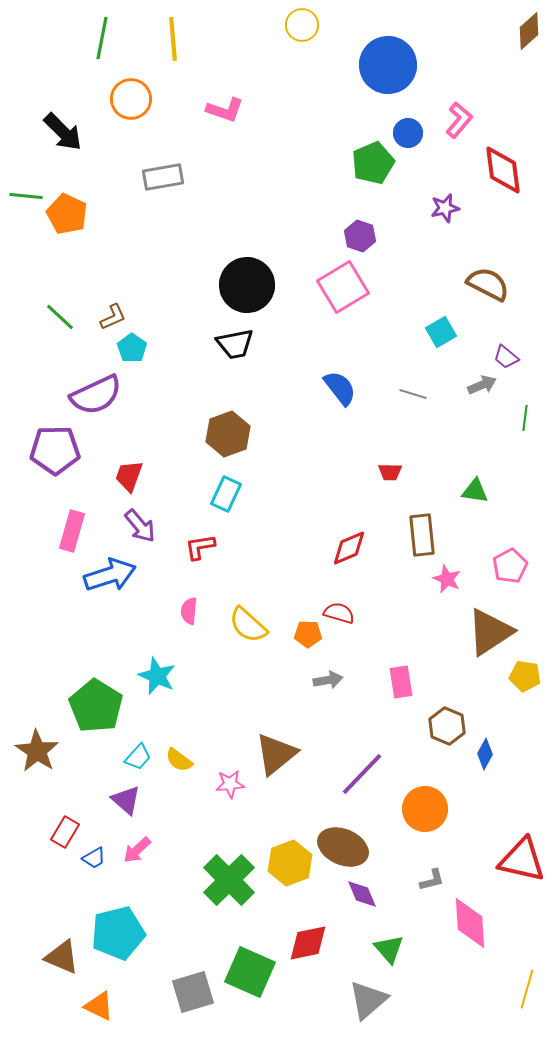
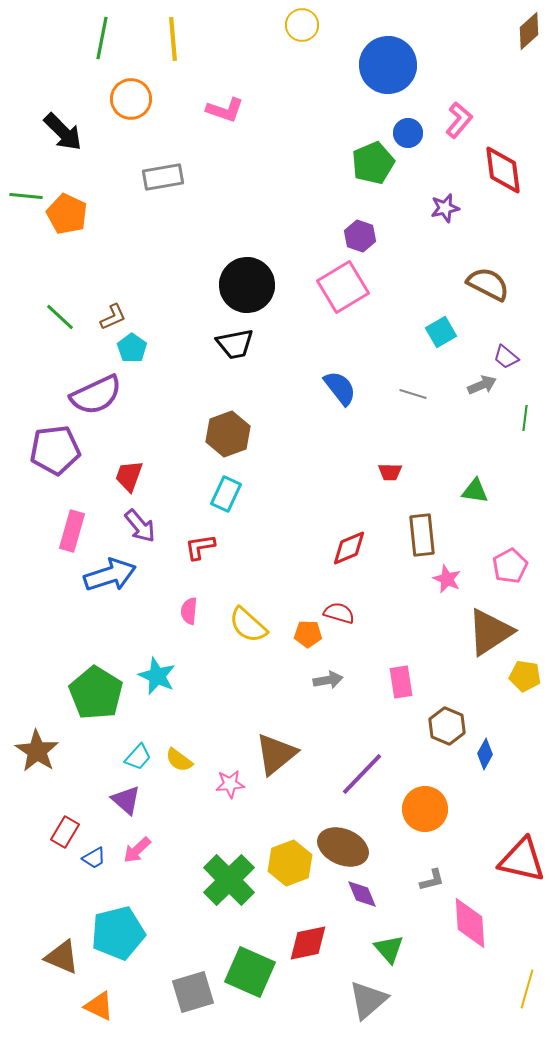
purple pentagon at (55, 450): rotated 6 degrees counterclockwise
green pentagon at (96, 706): moved 13 px up
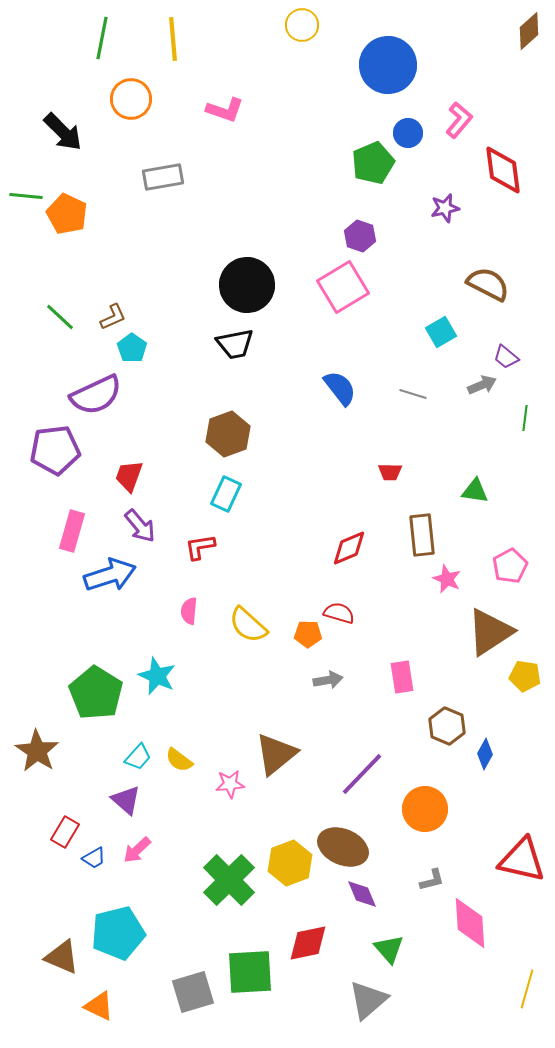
pink rectangle at (401, 682): moved 1 px right, 5 px up
green square at (250, 972): rotated 27 degrees counterclockwise
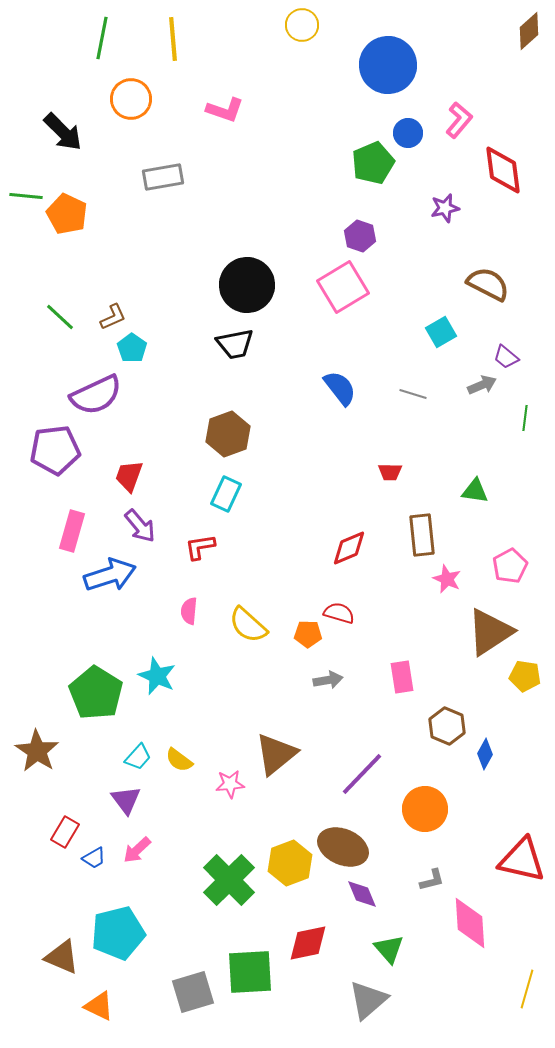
purple triangle at (126, 800): rotated 12 degrees clockwise
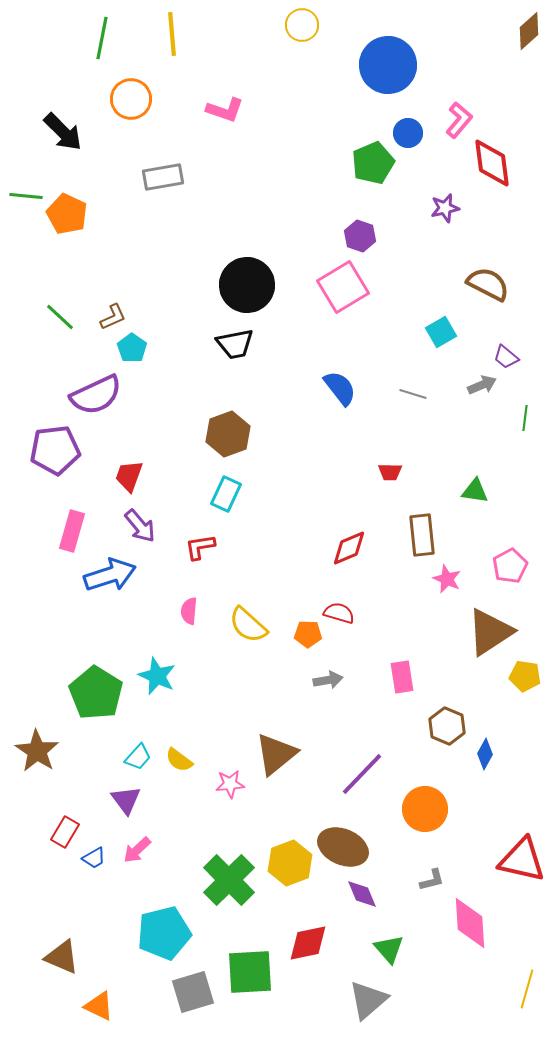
yellow line at (173, 39): moved 1 px left, 5 px up
red diamond at (503, 170): moved 11 px left, 7 px up
cyan pentagon at (118, 933): moved 46 px right
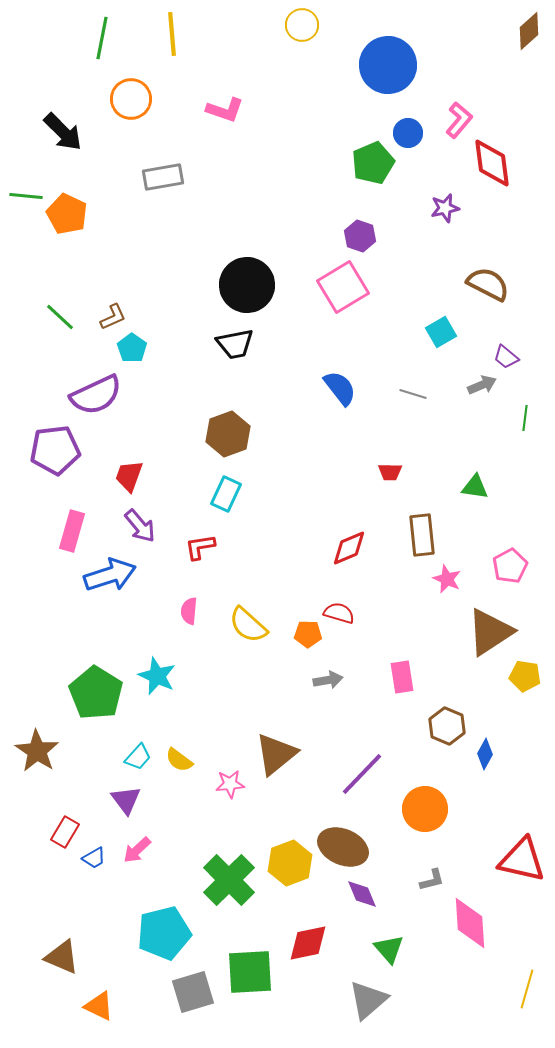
green triangle at (475, 491): moved 4 px up
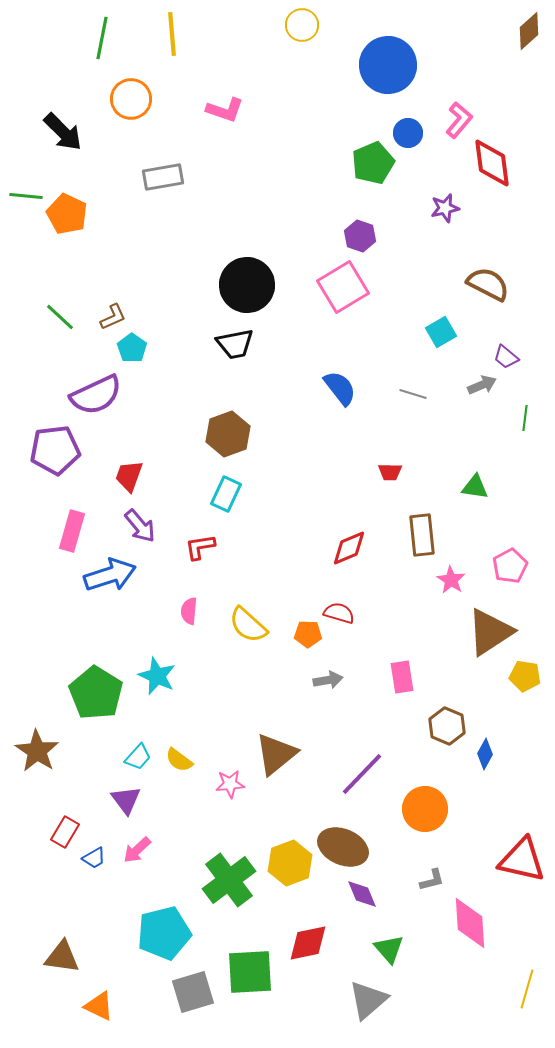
pink star at (447, 579): moved 4 px right, 1 px down; rotated 8 degrees clockwise
green cross at (229, 880): rotated 8 degrees clockwise
brown triangle at (62, 957): rotated 15 degrees counterclockwise
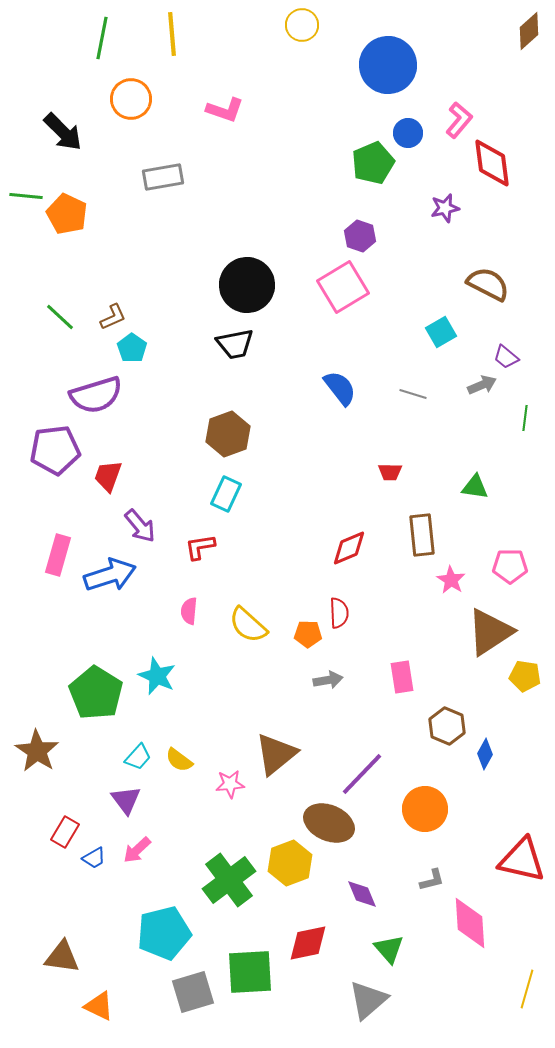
purple semicircle at (96, 395): rotated 8 degrees clockwise
red trapezoid at (129, 476): moved 21 px left
pink rectangle at (72, 531): moved 14 px left, 24 px down
pink pentagon at (510, 566): rotated 28 degrees clockwise
red semicircle at (339, 613): rotated 72 degrees clockwise
brown ellipse at (343, 847): moved 14 px left, 24 px up
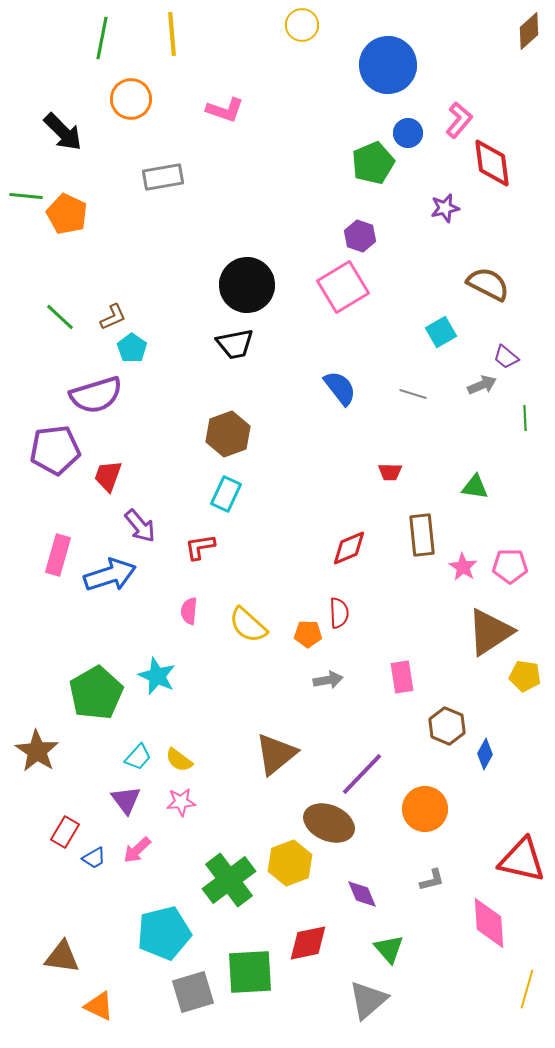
green line at (525, 418): rotated 10 degrees counterclockwise
pink star at (451, 580): moved 12 px right, 13 px up
green pentagon at (96, 693): rotated 10 degrees clockwise
pink star at (230, 784): moved 49 px left, 18 px down
pink diamond at (470, 923): moved 19 px right
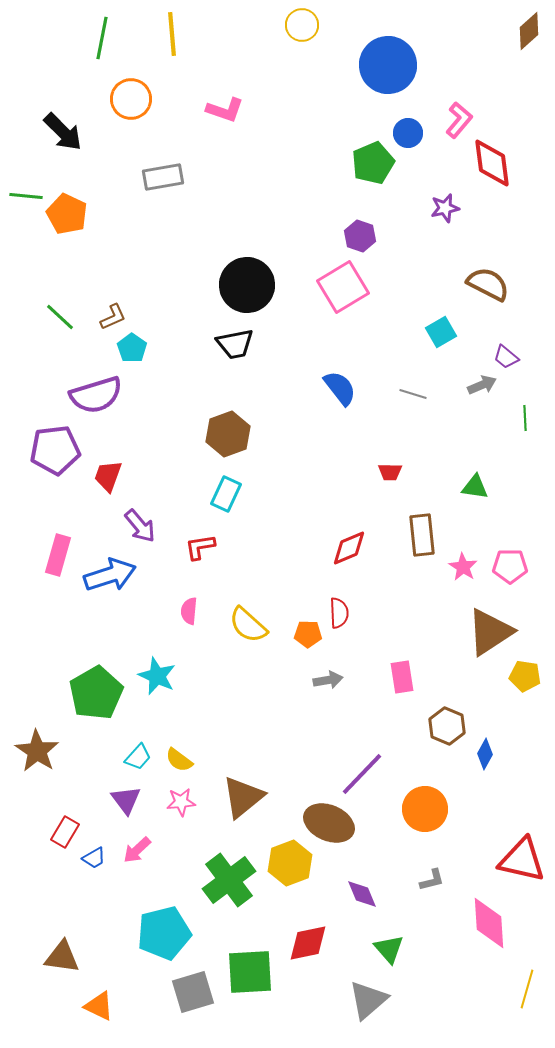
brown triangle at (276, 754): moved 33 px left, 43 px down
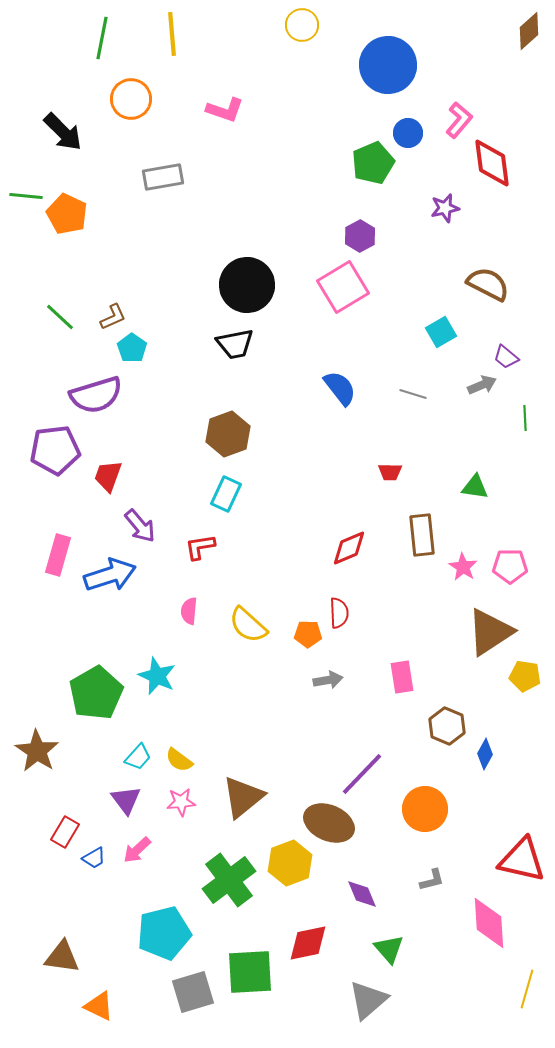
purple hexagon at (360, 236): rotated 12 degrees clockwise
